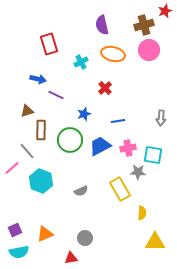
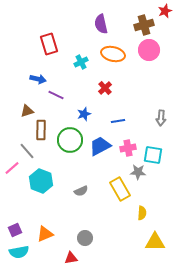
purple semicircle: moved 1 px left, 1 px up
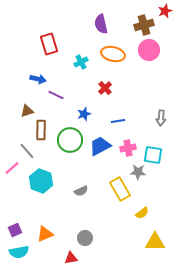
yellow semicircle: rotated 48 degrees clockwise
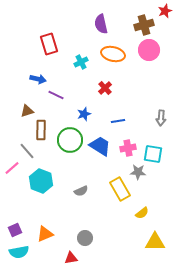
blue trapezoid: rotated 60 degrees clockwise
cyan square: moved 1 px up
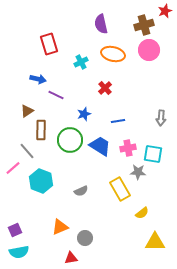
brown triangle: rotated 16 degrees counterclockwise
pink line: moved 1 px right
orange triangle: moved 15 px right, 7 px up
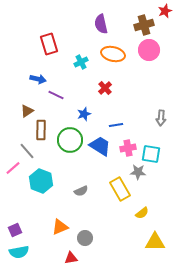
blue line: moved 2 px left, 4 px down
cyan square: moved 2 px left
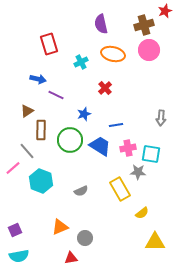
cyan semicircle: moved 4 px down
